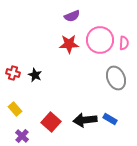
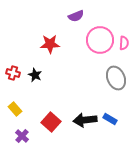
purple semicircle: moved 4 px right
red star: moved 19 px left
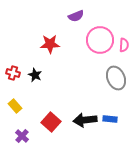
pink semicircle: moved 2 px down
yellow rectangle: moved 3 px up
blue rectangle: rotated 24 degrees counterclockwise
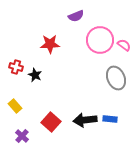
pink semicircle: rotated 56 degrees counterclockwise
red cross: moved 3 px right, 6 px up
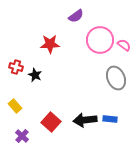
purple semicircle: rotated 14 degrees counterclockwise
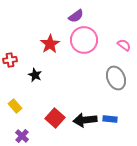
pink circle: moved 16 px left
red star: rotated 30 degrees counterclockwise
red cross: moved 6 px left, 7 px up; rotated 24 degrees counterclockwise
red square: moved 4 px right, 4 px up
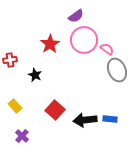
pink semicircle: moved 17 px left, 4 px down
gray ellipse: moved 1 px right, 8 px up
red square: moved 8 px up
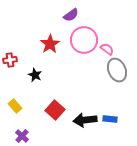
purple semicircle: moved 5 px left, 1 px up
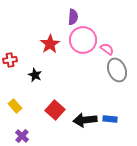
purple semicircle: moved 2 px right, 2 px down; rotated 49 degrees counterclockwise
pink circle: moved 1 px left
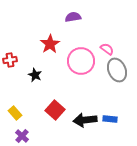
purple semicircle: rotated 105 degrees counterclockwise
pink circle: moved 2 px left, 21 px down
yellow rectangle: moved 7 px down
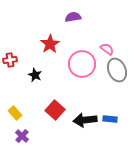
pink circle: moved 1 px right, 3 px down
